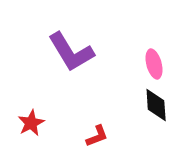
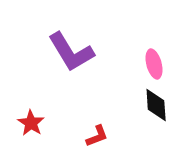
red star: rotated 12 degrees counterclockwise
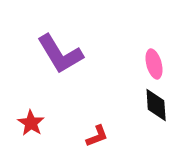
purple L-shape: moved 11 px left, 2 px down
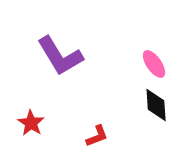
purple L-shape: moved 2 px down
pink ellipse: rotated 20 degrees counterclockwise
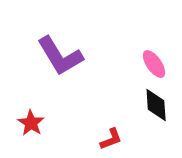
red L-shape: moved 14 px right, 3 px down
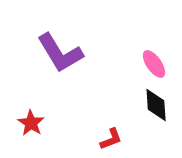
purple L-shape: moved 3 px up
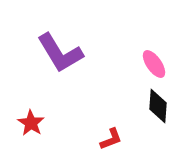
black diamond: moved 2 px right, 1 px down; rotated 8 degrees clockwise
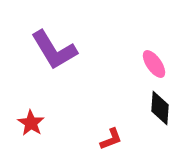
purple L-shape: moved 6 px left, 3 px up
black diamond: moved 2 px right, 2 px down
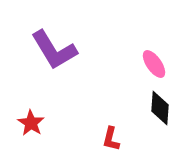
red L-shape: rotated 125 degrees clockwise
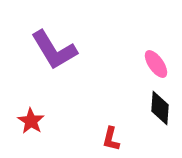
pink ellipse: moved 2 px right
red star: moved 2 px up
